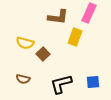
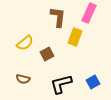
brown L-shape: rotated 90 degrees counterclockwise
yellow semicircle: rotated 54 degrees counterclockwise
brown square: moved 4 px right; rotated 16 degrees clockwise
blue square: rotated 24 degrees counterclockwise
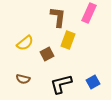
yellow rectangle: moved 7 px left, 3 px down
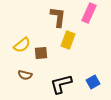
yellow semicircle: moved 3 px left, 2 px down
brown square: moved 6 px left, 1 px up; rotated 24 degrees clockwise
brown semicircle: moved 2 px right, 4 px up
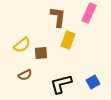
brown semicircle: rotated 40 degrees counterclockwise
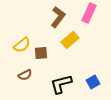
brown L-shape: rotated 30 degrees clockwise
yellow rectangle: moved 2 px right; rotated 30 degrees clockwise
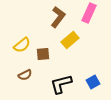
brown square: moved 2 px right, 1 px down
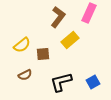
black L-shape: moved 2 px up
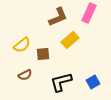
brown L-shape: rotated 30 degrees clockwise
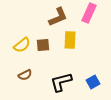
yellow rectangle: rotated 48 degrees counterclockwise
brown square: moved 9 px up
